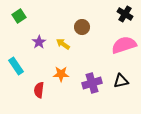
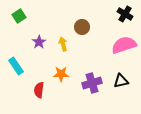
yellow arrow: rotated 40 degrees clockwise
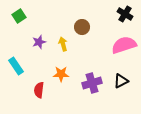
purple star: rotated 16 degrees clockwise
black triangle: rotated 14 degrees counterclockwise
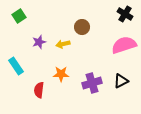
yellow arrow: rotated 88 degrees counterclockwise
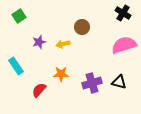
black cross: moved 2 px left, 1 px up
black triangle: moved 2 px left, 1 px down; rotated 42 degrees clockwise
red semicircle: rotated 35 degrees clockwise
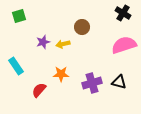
green square: rotated 16 degrees clockwise
purple star: moved 4 px right
